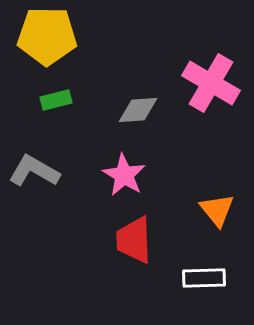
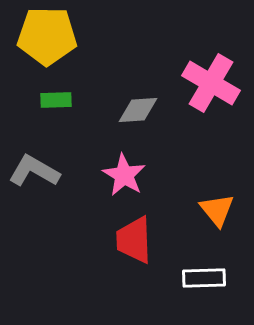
green rectangle: rotated 12 degrees clockwise
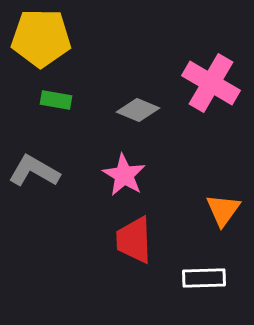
yellow pentagon: moved 6 px left, 2 px down
green rectangle: rotated 12 degrees clockwise
gray diamond: rotated 27 degrees clockwise
orange triangle: moved 6 px right; rotated 15 degrees clockwise
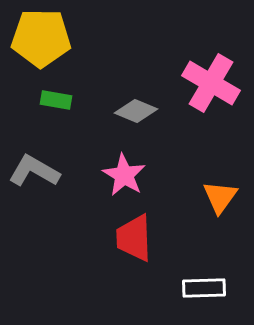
gray diamond: moved 2 px left, 1 px down
orange triangle: moved 3 px left, 13 px up
red trapezoid: moved 2 px up
white rectangle: moved 10 px down
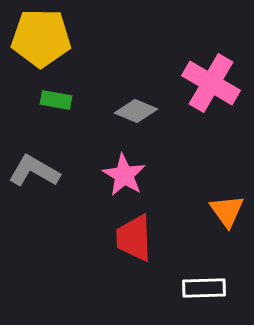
orange triangle: moved 7 px right, 14 px down; rotated 12 degrees counterclockwise
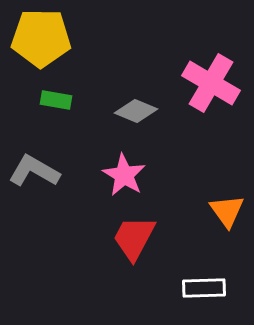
red trapezoid: rotated 30 degrees clockwise
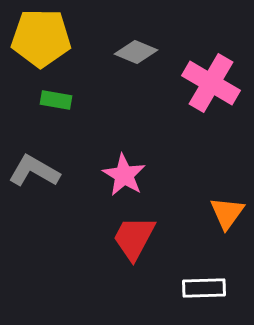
gray diamond: moved 59 px up
orange triangle: moved 2 px down; rotated 12 degrees clockwise
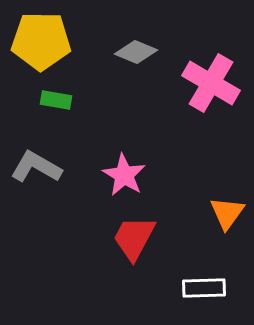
yellow pentagon: moved 3 px down
gray L-shape: moved 2 px right, 4 px up
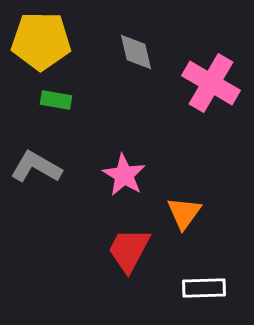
gray diamond: rotated 54 degrees clockwise
orange triangle: moved 43 px left
red trapezoid: moved 5 px left, 12 px down
